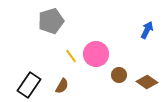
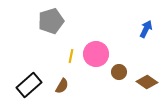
blue arrow: moved 1 px left, 1 px up
yellow line: rotated 48 degrees clockwise
brown circle: moved 3 px up
black rectangle: rotated 15 degrees clockwise
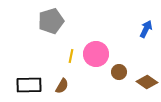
black rectangle: rotated 40 degrees clockwise
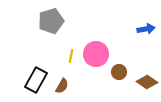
blue arrow: rotated 54 degrees clockwise
black rectangle: moved 7 px right, 5 px up; rotated 60 degrees counterclockwise
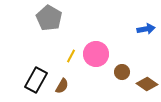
gray pentagon: moved 2 px left, 3 px up; rotated 25 degrees counterclockwise
yellow line: rotated 16 degrees clockwise
brown circle: moved 3 px right
brown diamond: moved 2 px down
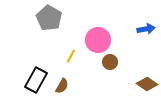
pink circle: moved 2 px right, 14 px up
brown circle: moved 12 px left, 10 px up
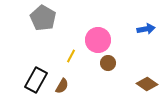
gray pentagon: moved 6 px left
brown circle: moved 2 px left, 1 px down
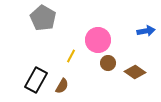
blue arrow: moved 2 px down
brown diamond: moved 12 px left, 12 px up
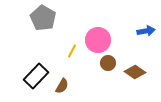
yellow line: moved 1 px right, 5 px up
black rectangle: moved 4 px up; rotated 15 degrees clockwise
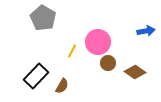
pink circle: moved 2 px down
